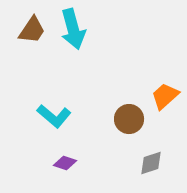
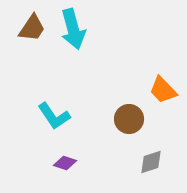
brown trapezoid: moved 2 px up
orange trapezoid: moved 2 px left, 6 px up; rotated 92 degrees counterclockwise
cyan L-shape: rotated 16 degrees clockwise
gray diamond: moved 1 px up
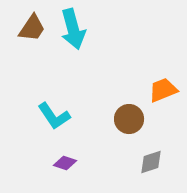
orange trapezoid: rotated 112 degrees clockwise
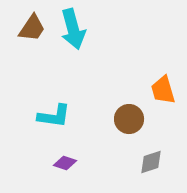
orange trapezoid: rotated 84 degrees counterclockwise
cyan L-shape: rotated 48 degrees counterclockwise
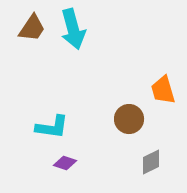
cyan L-shape: moved 2 px left, 11 px down
gray diamond: rotated 8 degrees counterclockwise
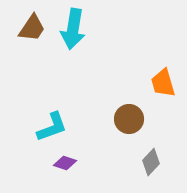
cyan arrow: rotated 24 degrees clockwise
orange trapezoid: moved 7 px up
cyan L-shape: rotated 28 degrees counterclockwise
gray diamond: rotated 20 degrees counterclockwise
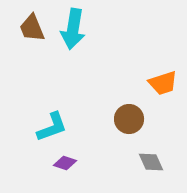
brown trapezoid: rotated 124 degrees clockwise
orange trapezoid: rotated 92 degrees counterclockwise
gray diamond: rotated 68 degrees counterclockwise
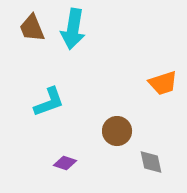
brown circle: moved 12 px left, 12 px down
cyan L-shape: moved 3 px left, 25 px up
gray diamond: rotated 12 degrees clockwise
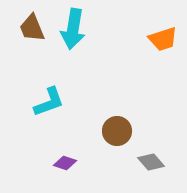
orange trapezoid: moved 44 px up
gray diamond: rotated 28 degrees counterclockwise
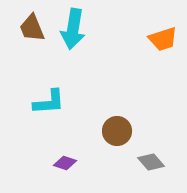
cyan L-shape: rotated 16 degrees clockwise
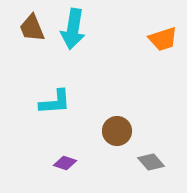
cyan L-shape: moved 6 px right
